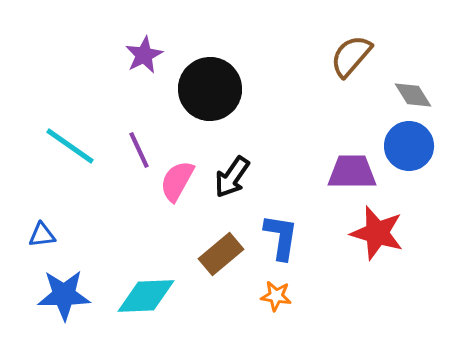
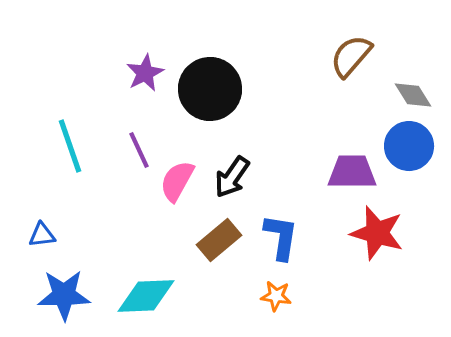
purple star: moved 1 px right, 18 px down
cyan line: rotated 36 degrees clockwise
brown rectangle: moved 2 px left, 14 px up
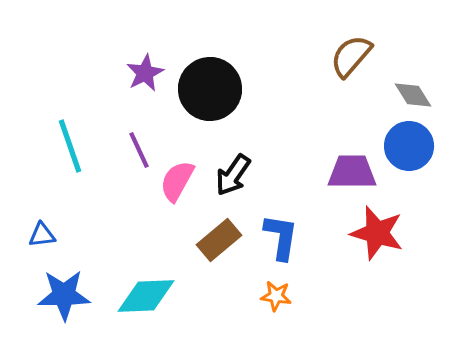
black arrow: moved 1 px right, 2 px up
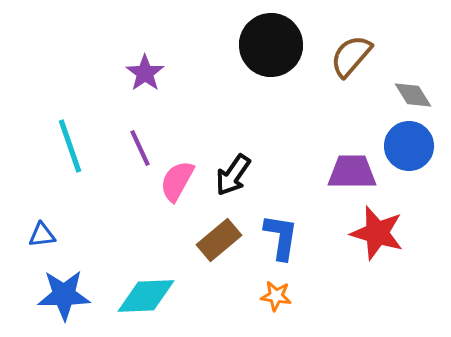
purple star: rotated 9 degrees counterclockwise
black circle: moved 61 px right, 44 px up
purple line: moved 1 px right, 2 px up
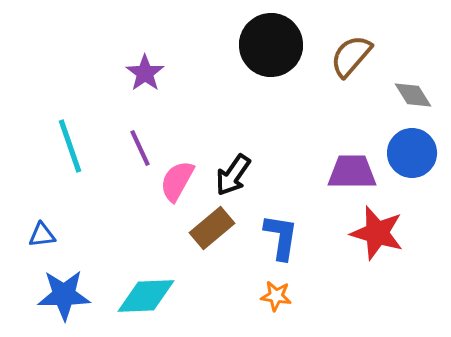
blue circle: moved 3 px right, 7 px down
brown rectangle: moved 7 px left, 12 px up
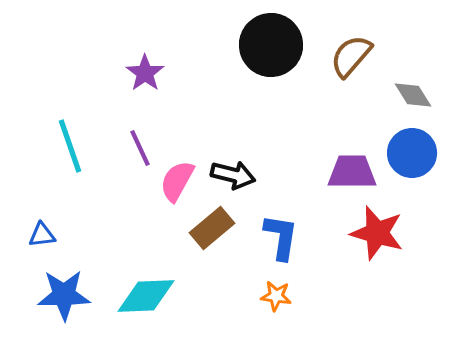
black arrow: rotated 111 degrees counterclockwise
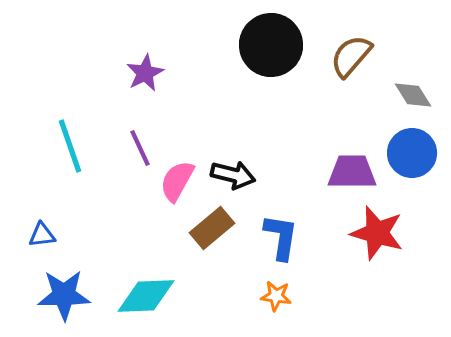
purple star: rotated 9 degrees clockwise
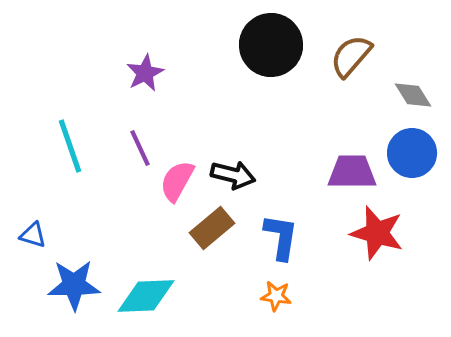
blue triangle: moved 9 px left; rotated 24 degrees clockwise
blue star: moved 10 px right, 10 px up
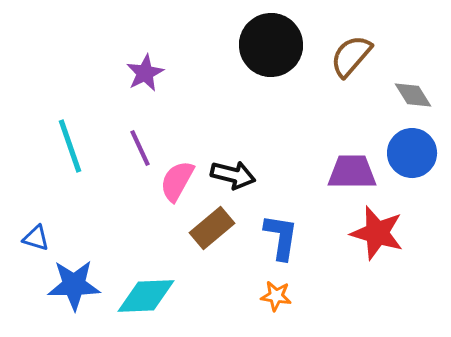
blue triangle: moved 3 px right, 3 px down
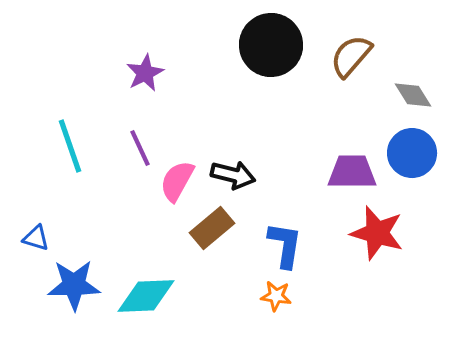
blue L-shape: moved 4 px right, 8 px down
